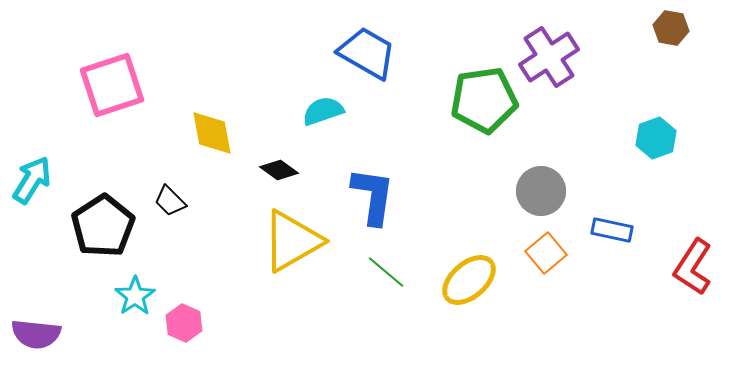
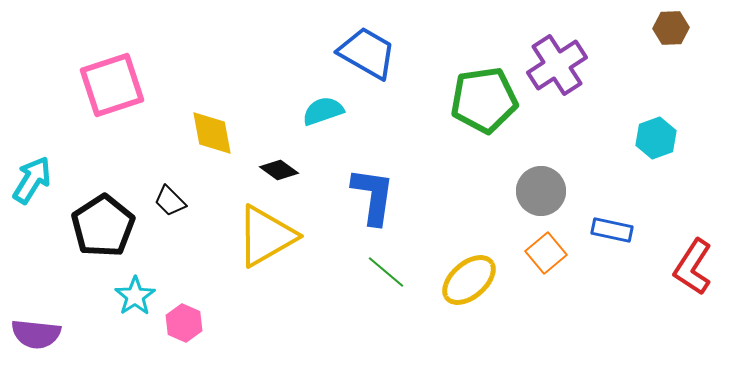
brown hexagon: rotated 12 degrees counterclockwise
purple cross: moved 8 px right, 8 px down
yellow triangle: moved 26 px left, 5 px up
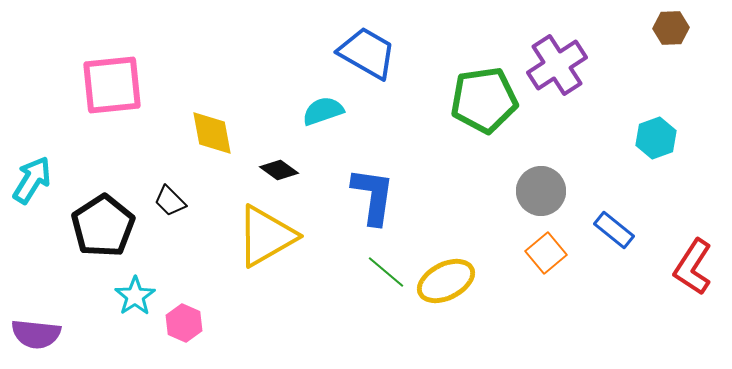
pink square: rotated 12 degrees clockwise
blue rectangle: moved 2 px right; rotated 27 degrees clockwise
yellow ellipse: moved 23 px left, 1 px down; rotated 14 degrees clockwise
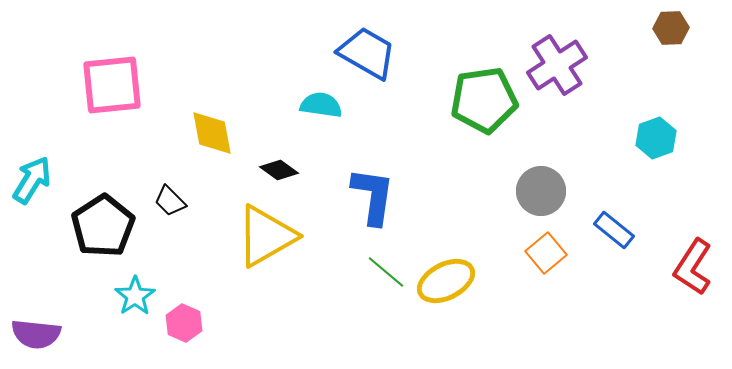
cyan semicircle: moved 2 px left, 6 px up; rotated 27 degrees clockwise
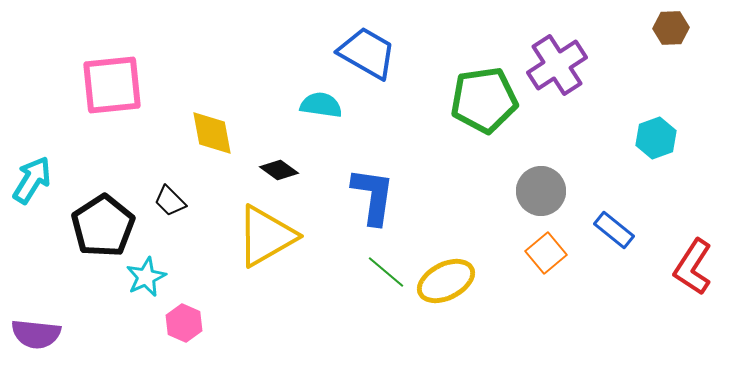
cyan star: moved 11 px right, 19 px up; rotated 9 degrees clockwise
